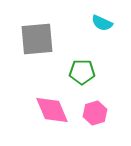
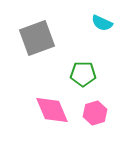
gray square: moved 1 px up; rotated 15 degrees counterclockwise
green pentagon: moved 1 px right, 2 px down
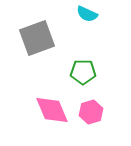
cyan semicircle: moved 15 px left, 9 px up
green pentagon: moved 2 px up
pink hexagon: moved 4 px left, 1 px up
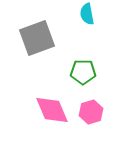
cyan semicircle: rotated 55 degrees clockwise
